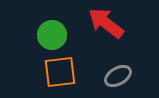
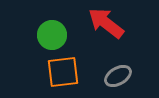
orange square: moved 3 px right
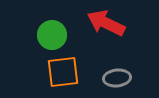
red arrow: rotated 12 degrees counterclockwise
gray ellipse: moved 1 px left, 2 px down; rotated 24 degrees clockwise
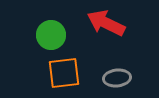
green circle: moved 1 px left
orange square: moved 1 px right, 1 px down
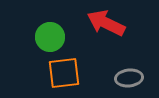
green circle: moved 1 px left, 2 px down
gray ellipse: moved 12 px right
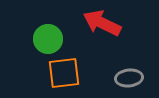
red arrow: moved 4 px left
green circle: moved 2 px left, 2 px down
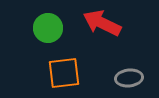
green circle: moved 11 px up
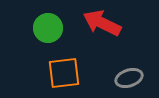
gray ellipse: rotated 12 degrees counterclockwise
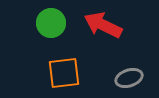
red arrow: moved 1 px right, 2 px down
green circle: moved 3 px right, 5 px up
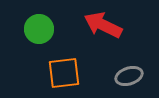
green circle: moved 12 px left, 6 px down
gray ellipse: moved 2 px up
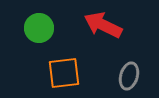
green circle: moved 1 px up
gray ellipse: rotated 56 degrees counterclockwise
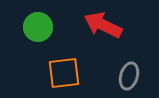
green circle: moved 1 px left, 1 px up
